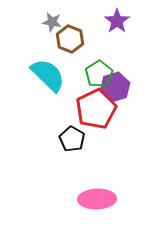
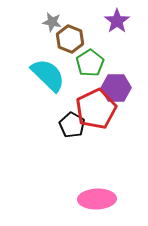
green pentagon: moved 9 px left, 11 px up
purple hexagon: moved 1 px right, 1 px down; rotated 16 degrees clockwise
black pentagon: moved 14 px up
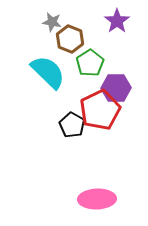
cyan semicircle: moved 3 px up
red pentagon: moved 4 px right, 1 px down
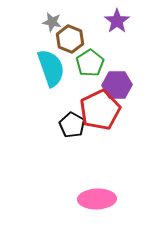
cyan semicircle: moved 3 px right, 4 px up; rotated 27 degrees clockwise
purple hexagon: moved 1 px right, 3 px up
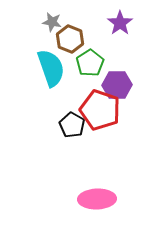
purple star: moved 3 px right, 2 px down
red pentagon: rotated 27 degrees counterclockwise
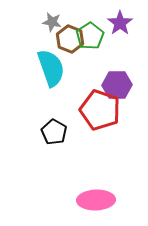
green pentagon: moved 27 px up
black pentagon: moved 18 px left, 7 px down
pink ellipse: moved 1 px left, 1 px down
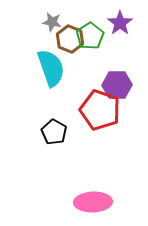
pink ellipse: moved 3 px left, 2 px down
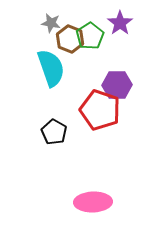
gray star: moved 1 px left, 1 px down
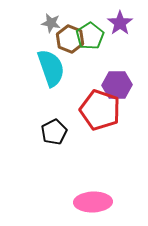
black pentagon: rotated 15 degrees clockwise
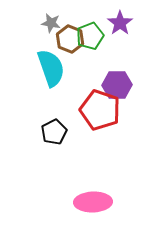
green pentagon: rotated 12 degrees clockwise
